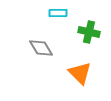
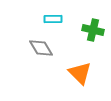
cyan rectangle: moved 5 px left, 6 px down
green cross: moved 4 px right, 2 px up
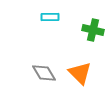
cyan rectangle: moved 3 px left, 2 px up
gray diamond: moved 3 px right, 25 px down
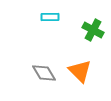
green cross: rotated 15 degrees clockwise
orange triangle: moved 2 px up
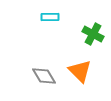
green cross: moved 4 px down
gray diamond: moved 3 px down
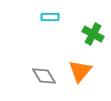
orange triangle: rotated 25 degrees clockwise
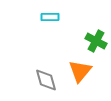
green cross: moved 3 px right, 7 px down
gray diamond: moved 2 px right, 4 px down; rotated 15 degrees clockwise
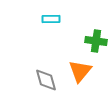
cyan rectangle: moved 1 px right, 2 px down
green cross: rotated 20 degrees counterclockwise
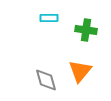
cyan rectangle: moved 2 px left, 1 px up
green cross: moved 10 px left, 11 px up
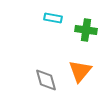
cyan rectangle: moved 4 px right; rotated 12 degrees clockwise
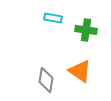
orange triangle: rotated 35 degrees counterclockwise
gray diamond: rotated 25 degrees clockwise
